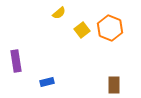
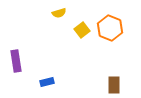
yellow semicircle: rotated 24 degrees clockwise
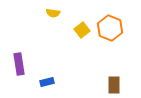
yellow semicircle: moved 6 px left; rotated 24 degrees clockwise
purple rectangle: moved 3 px right, 3 px down
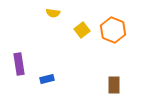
orange hexagon: moved 3 px right, 2 px down
blue rectangle: moved 3 px up
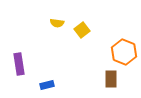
yellow semicircle: moved 4 px right, 10 px down
orange hexagon: moved 11 px right, 22 px down
blue rectangle: moved 6 px down
brown rectangle: moved 3 px left, 6 px up
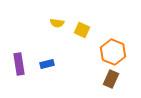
yellow square: rotated 28 degrees counterclockwise
orange hexagon: moved 11 px left
brown rectangle: rotated 24 degrees clockwise
blue rectangle: moved 21 px up
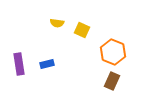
brown rectangle: moved 1 px right, 2 px down
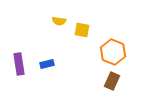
yellow semicircle: moved 2 px right, 2 px up
yellow square: rotated 14 degrees counterclockwise
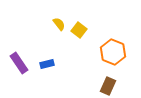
yellow semicircle: moved 3 px down; rotated 136 degrees counterclockwise
yellow square: moved 3 px left; rotated 28 degrees clockwise
purple rectangle: moved 1 px up; rotated 25 degrees counterclockwise
brown rectangle: moved 4 px left, 5 px down
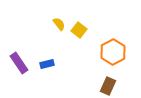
orange hexagon: rotated 10 degrees clockwise
